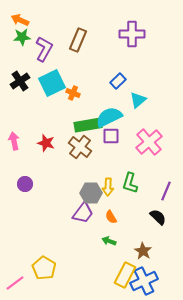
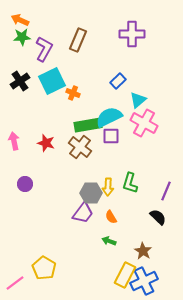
cyan square: moved 2 px up
pink cross: moved 5 px left, 19 px up; rotated 20 degrees counterclockwise
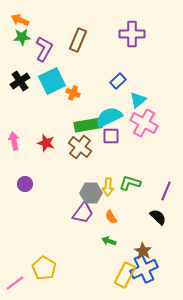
green L-shape: rotated 90 degrees clockwise
blue cross: moved 12 px up
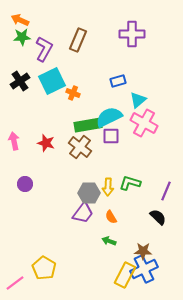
blue rectangle: rotated 28 degrees clockwise
gray hexagon: moved 2 px left
brown star: rotated 30 degrees counterclockwise
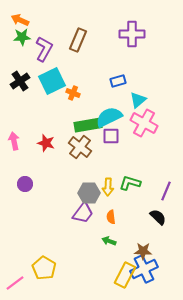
orange semicircle: rotated 24 degrees clockwise
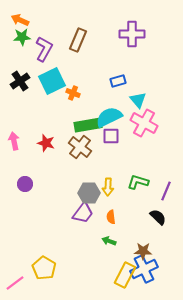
cyan triangle: rotated 30 degrees counterclockwise
green L-shape: moved 8 px right, 1 px up
